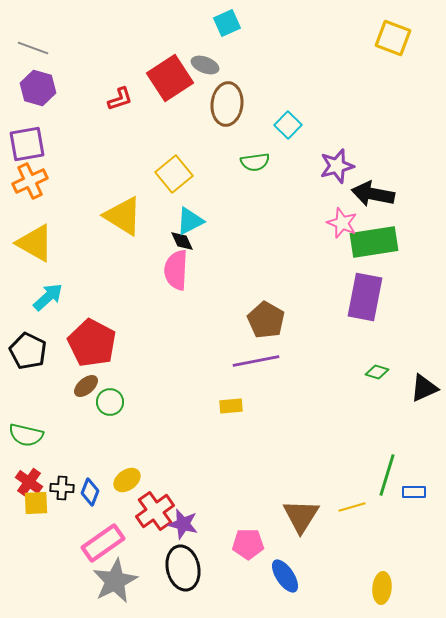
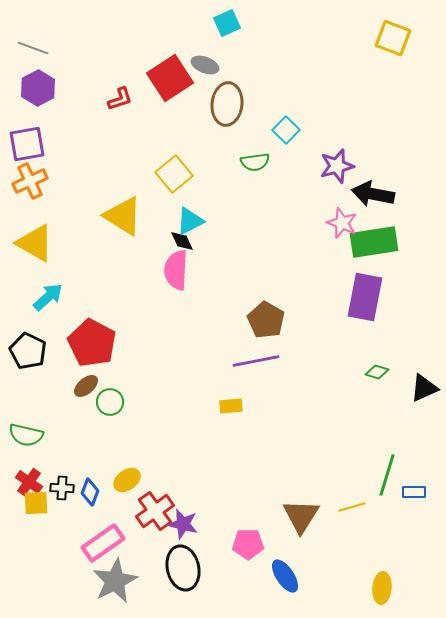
purple hexagon at (38, 88): rotated 16 degrees clockwise
cyan square at (288, 125): moved 2 px left, 5 px down
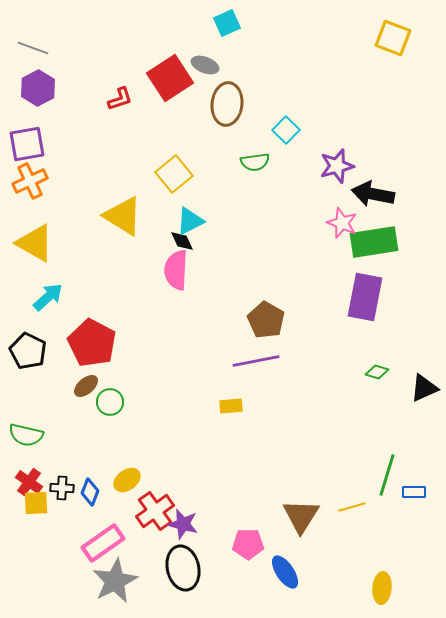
blue ellipse at (285, 576): moved 4 px up
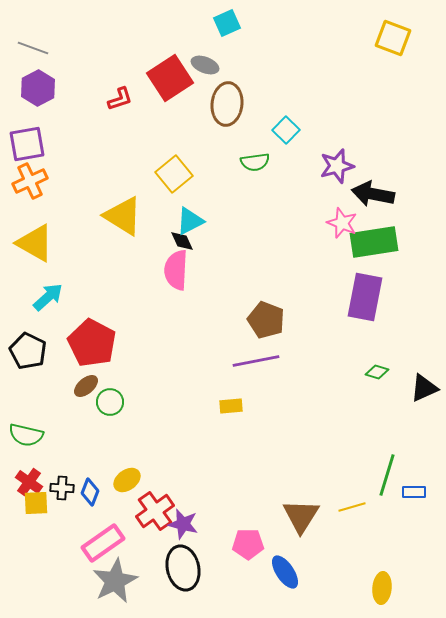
brown pentagon at (266, 320): rotated 9 degrees counterclockwise
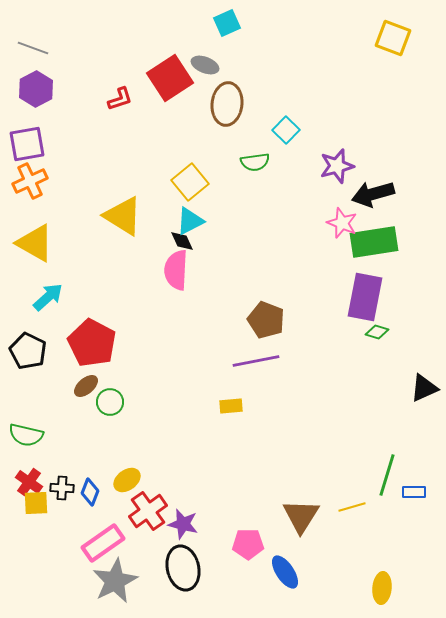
purple hexagon at (38, 88): moved 2 px left, 1 px down
yellow square at (174, 174): moved 16 px right, 8 px down
black arrow at (373, 194): rotated 27 degrees counterclockwise
green diamond at (377, 372): moved 40 px up
red cross at (155, 511): moved 7 px left
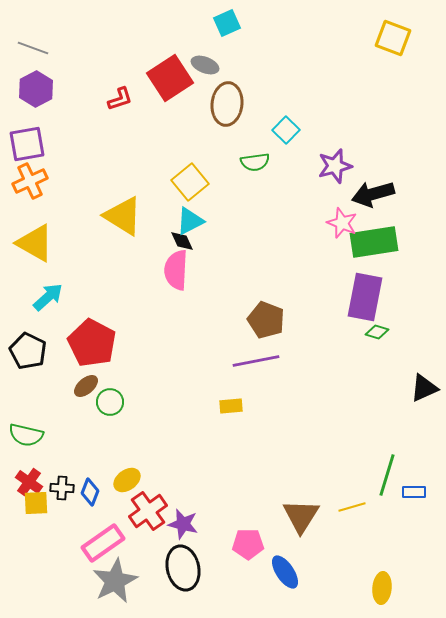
purple star at (337, 166): moved 2 px left
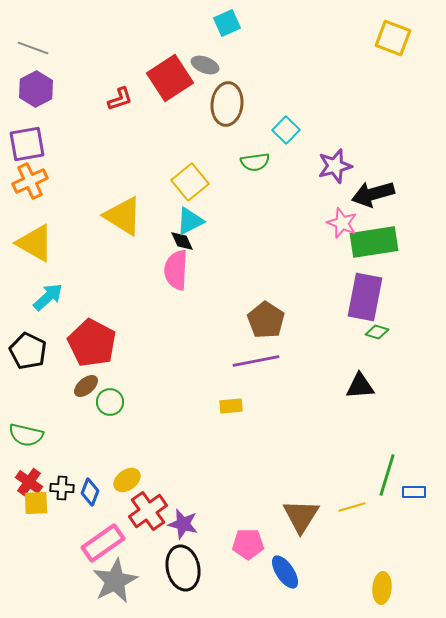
brown pentagon at (266, 320): rotated 12 degrees clockwise
black triangle at (424, 388): moved 64 px left, 2 px up; rotated 20 degrees clockwise
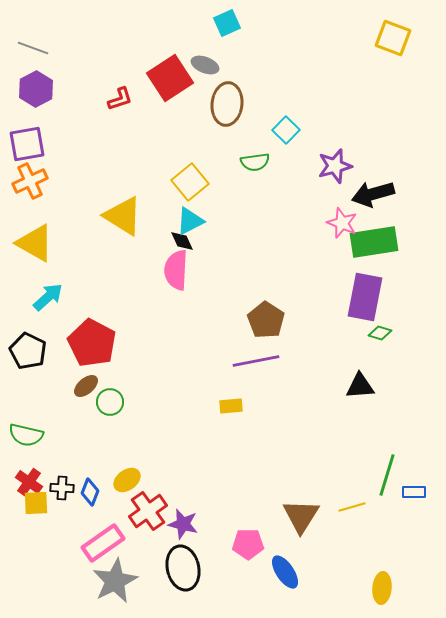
green diamond at (377, 332): moved 3 px right, 1 px down
